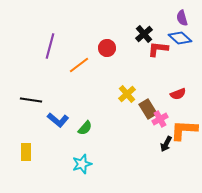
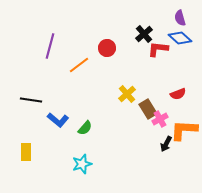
purple semicircle: moved 2 px left
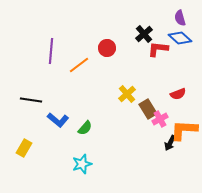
purple line: moved 1 px right, 5 px down; rotated 10 degrees counterclockwise
black arrow: moved 4 px right, 1 px up
yellow rectangle: moved 2 px left, 4 px up; rotated 30 degrees clockwise
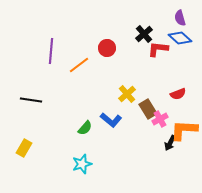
blue L-shape: moved 53 px right
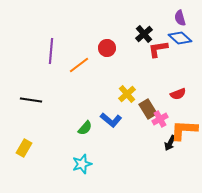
red L-shape: rotated 15 degrees counterclockwise
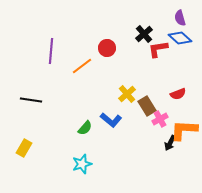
orange line: moved 3 px right, 1 px down
brown rectangle: moved 1 px left, 3 px up
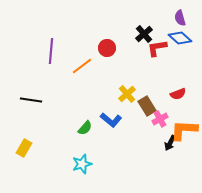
red L-shape: moved 1 px left, 1 px up
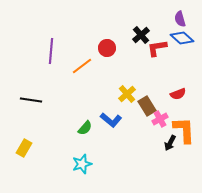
purple semicircle: moved 1 px down
black cross: moved 3 px left, 1 px down
blue diamond: moved 2 px right
orange L-shape: rotated 84 degrees clockwise
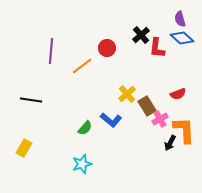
red L-shape: rotated 75 degrees counterclockwise
